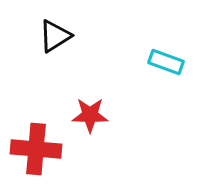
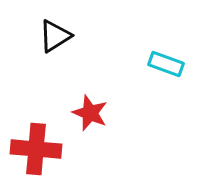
cyan rectangle: moved 2 px down
red star: moved 2 px up; rotated 21 degrees clockwise
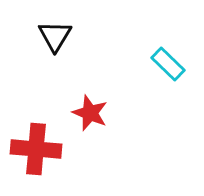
black triangle: rotated 27 degrees counterclockwise
cyan rectangle: moved 2 px right; rotated 24 degrees clockwise
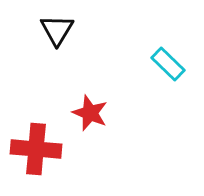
black triangle: moved 2 px right, 6 px up
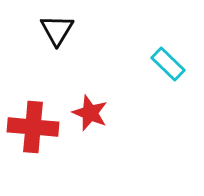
red cross: moved 3 px left, 22 px up
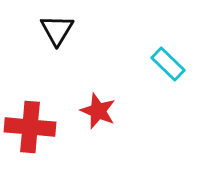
red star: moved 8 px right, 2 px up
red cross: moved 3 px left
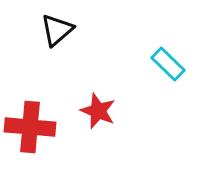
black triangle: rotated 18 degrees clockwise
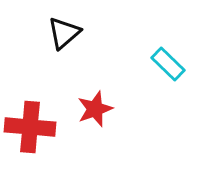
black triangle: moved 7 px right, 3 px down
red star: moved 3 px left, 2 px up; rotated 30 degrees clockwise
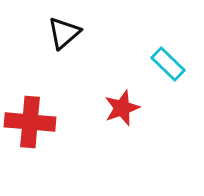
red star: moved 27 px right, 1 px up
red cross: moved 5 px up
